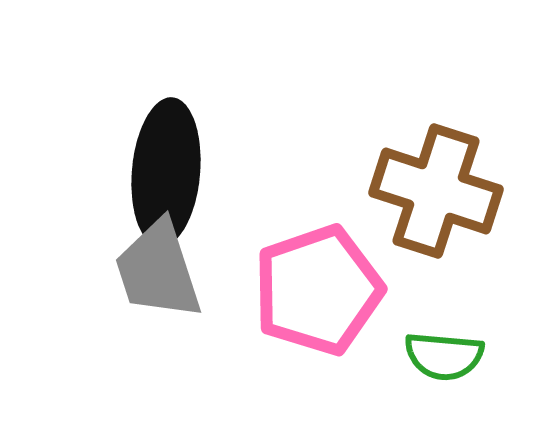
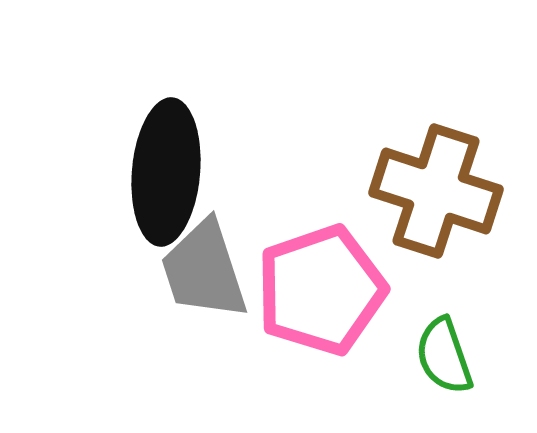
gray trapezoid: moved 46 px right
pink pentagon: moved 3 px right
green semicircle: rotated 66 degrees clockwise
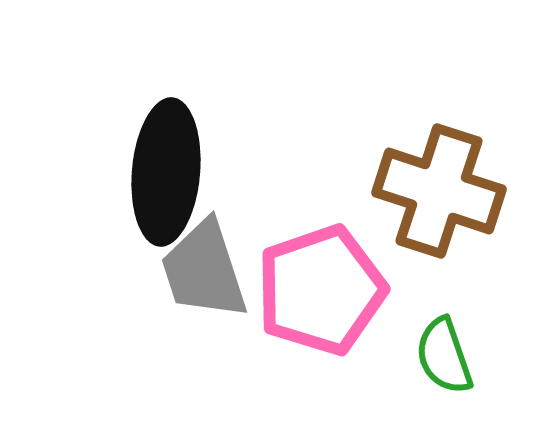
brown cross: moved 3 px right
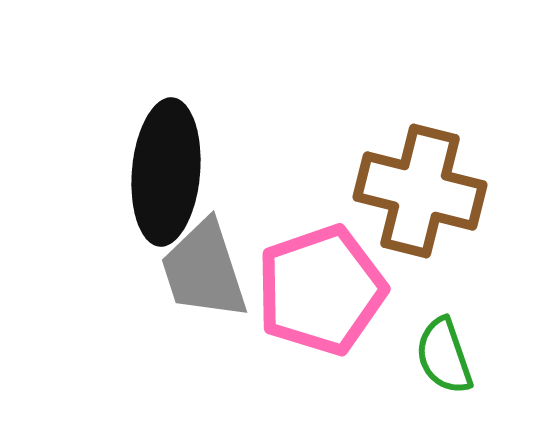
brown cross: moved 19 px left; rotated 4 degrees counterclockwise
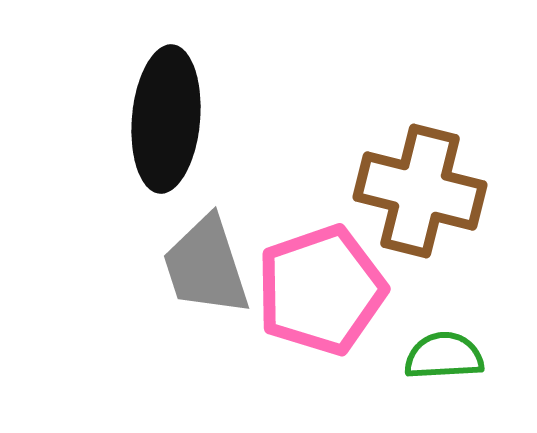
black ellipse: moved 53 px up
gray trapezoid: moved 2 px right, 4 px up
green semicircle: rotated 106 degrees clockwise
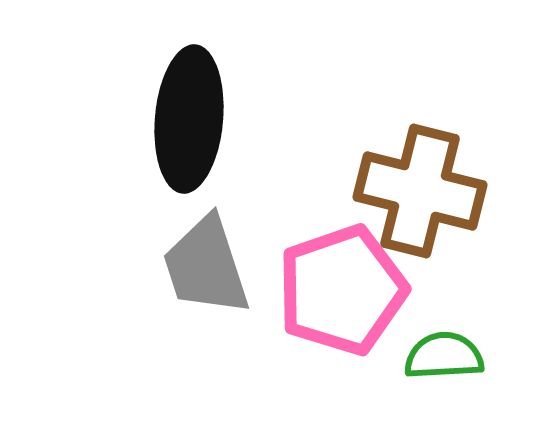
black ellipse: moved 23 px right
pink pentagon: moved 21 px right
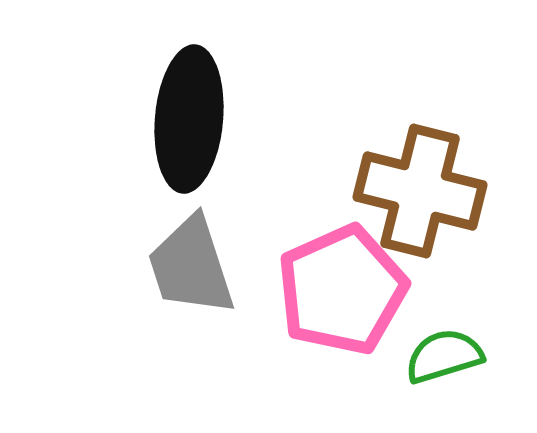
gray trapezoid: moved 15 px left
pink pentagon: rotated 5 degrees counterclockwise
green semicircle: rotated 14 degrees counterclockwise
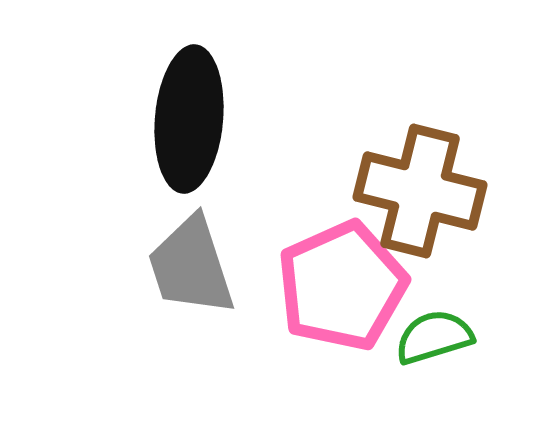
pink pentagon: moved 4 px up
green semicircle: moved 10 px left, 19 px up
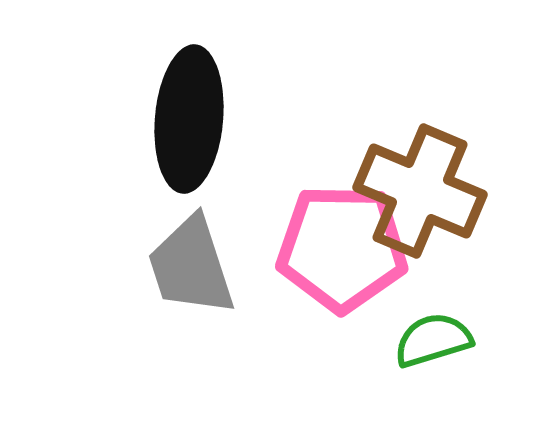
brown cross: rotated 9 degrees clockwise
pink pentagon: moved 38 px up; rotated 25 degrees clockwise
green semicircle: moved 1 px left, 3 px down
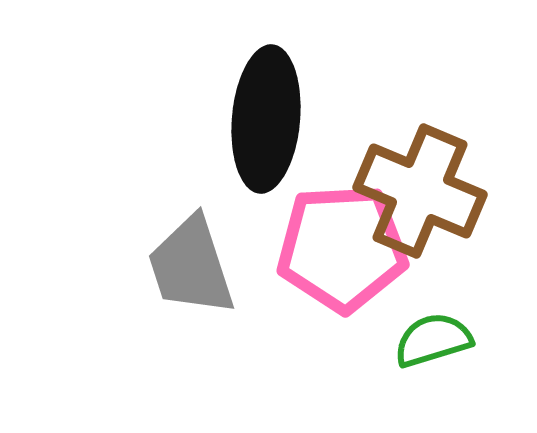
black ellipse: moved 77 px right
pink pentagon: rotated 4 degrees counterclockwise
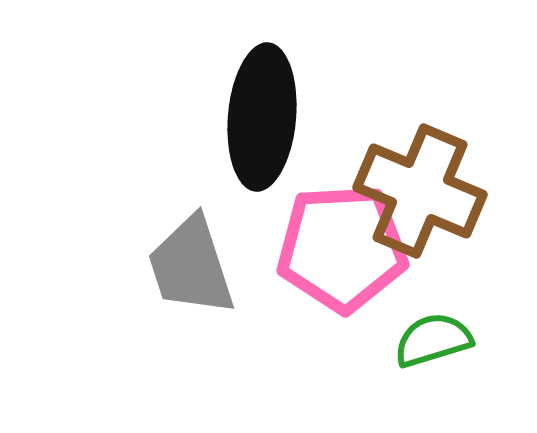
black ellipse: moved 4 px left, 2 px up
